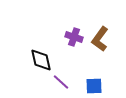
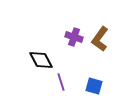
black diamond: rotated 15 degrees counterclockwise
purple line: rotated 30 degrees clockwise
blue square: rotated 18 degrees clockwise
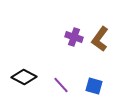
black diamond: moved 17 px left, 17 px down; rotated 35 degrees counterclockwise
purple line: moved 3 px down; rotated 24 degrees counterclockwise
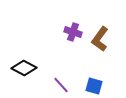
purple cross: moved 1 px left, 5 px up
black diamond: moved 9 px up
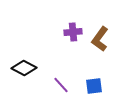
purple cross: rotated 24 degrees counterclockwise
blue square: rotated 24 degrees counterclockwise
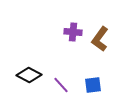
purple cross: rotated 12 degrees clockwise
black diamond: moved 5 px right, 7 px down
blue square: moved 1 px left, 1 px up
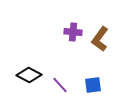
purple line: moved 1 px left
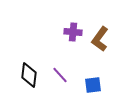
black diamond: rotated 70 degrees clockwise
purple line: moved 10 px up
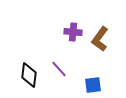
purple line: moved 1 px left, 6 px up
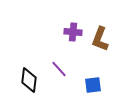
brown L-shape: rotated 15 degrees counterclockwise
black diamond: moved 5 px down
